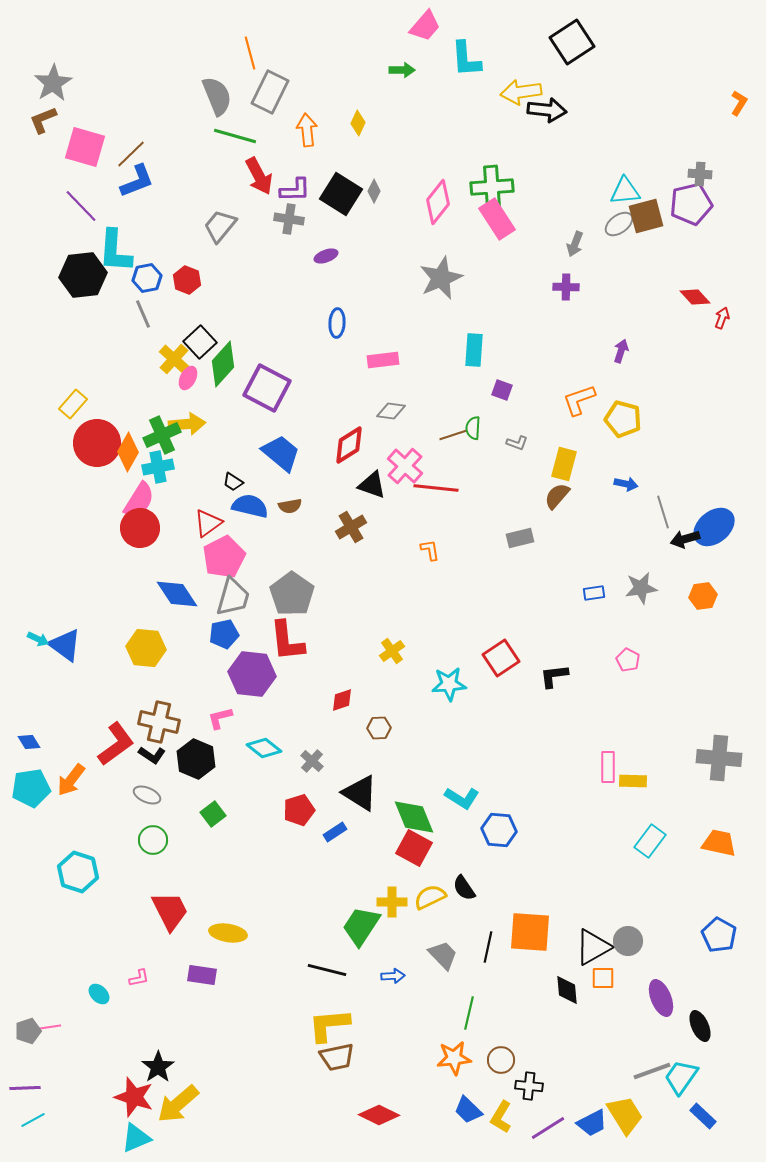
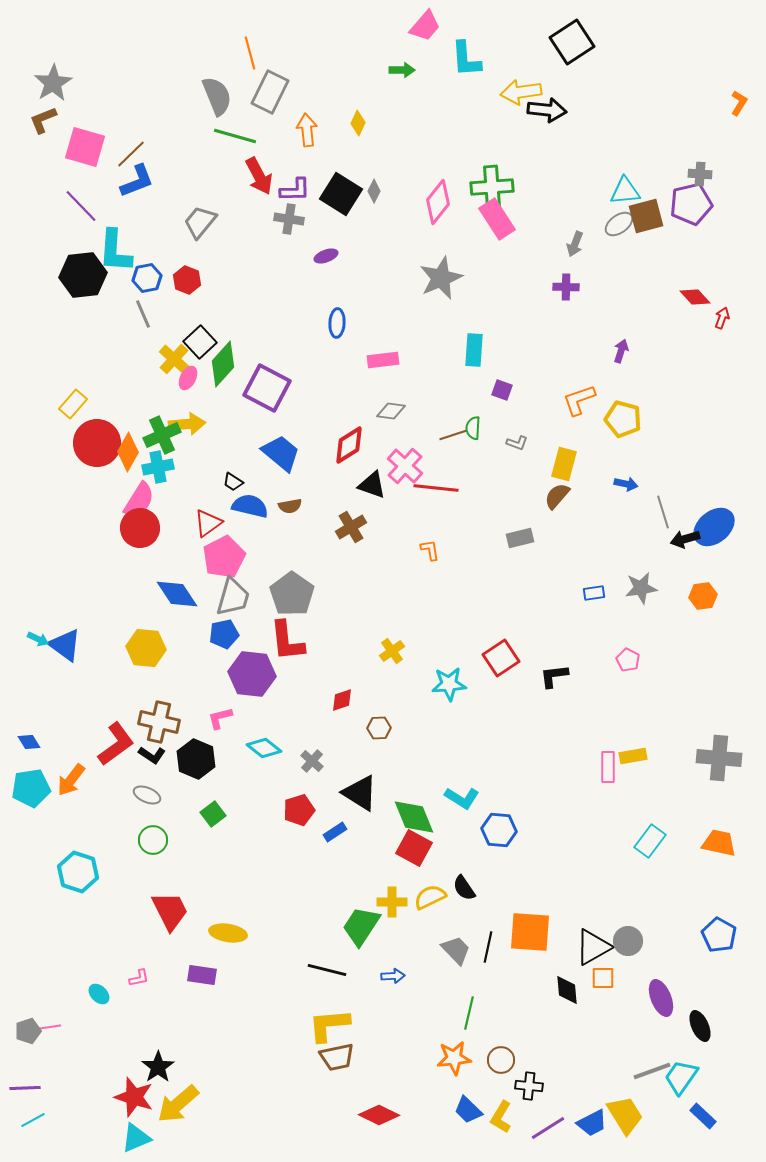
gray trapezoid at (220, 226): moved 20 px left, 4 px up
yellow rectangle at (633, 781): moved 25 px up; rotated 12 degrees counterclockwise
gray trapezoid at (443, 955): moved 13 px right, 5 px up
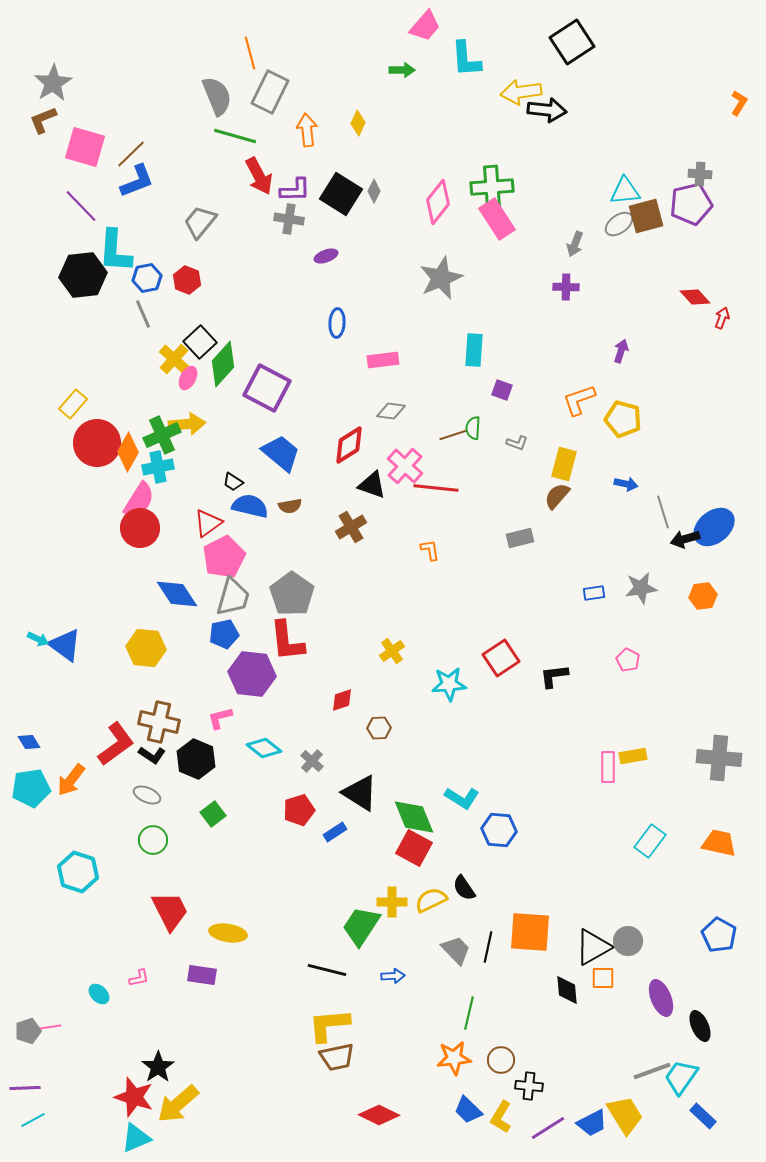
yellow semicircle at (430, 897): moved 1 px right, 3 px down
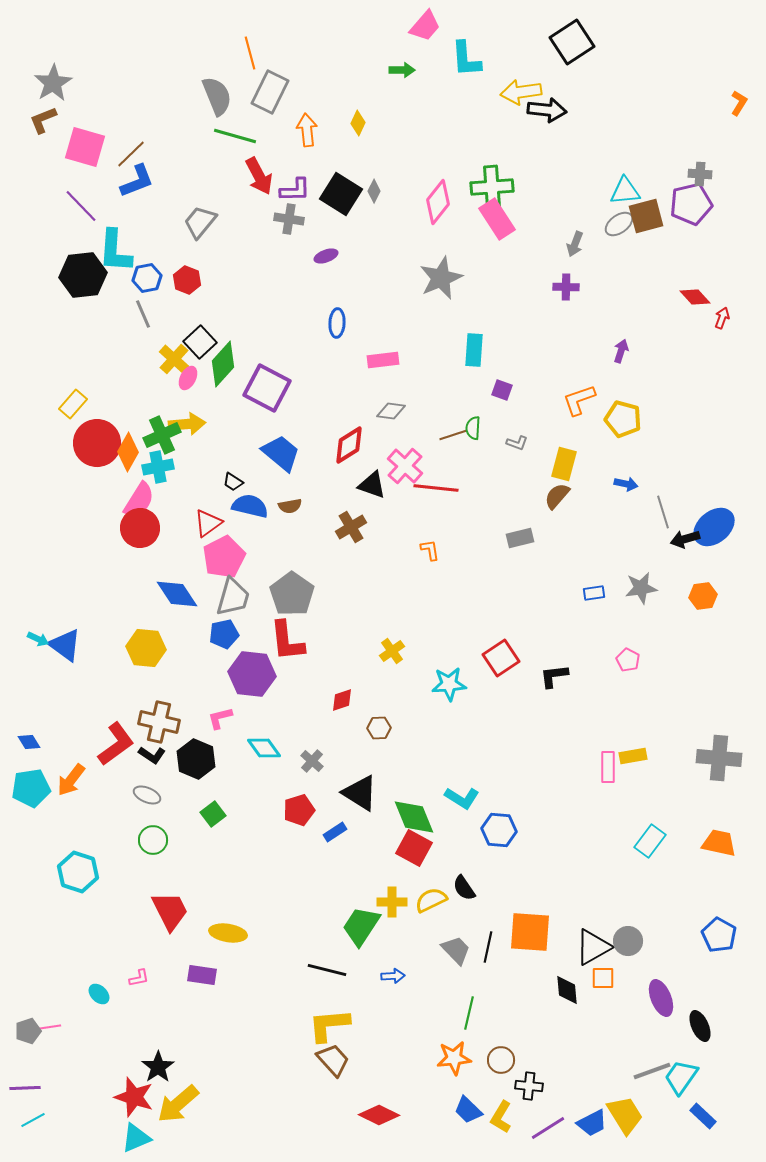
cyan diamond at (264, 748): rotated 16 degrees clockwise
brown trapezoid at (337, 1057): moved 4 px left, 3 px down; rotated 120 degrees counterclockwise
